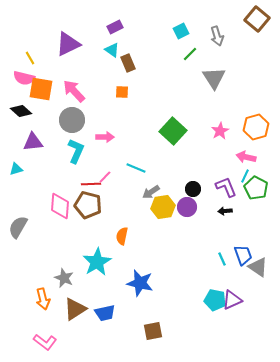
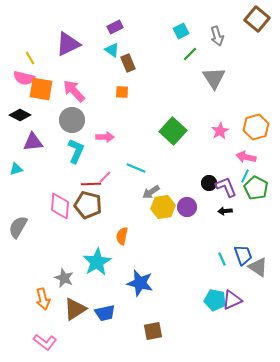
black diamond at (21, 111): moved 1 px left, 4 px down; rotated 15 degrees counterclockwise
black circle at (193, 189): moved 16 px right, 6 px up
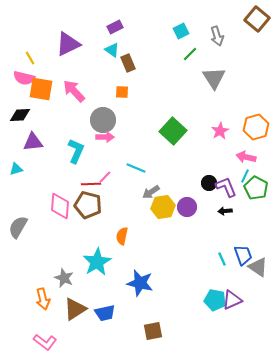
black diamond at (20, 115): rotated 30 degrees counterclockwise
gray circle at (72, 120): moved 31 px right
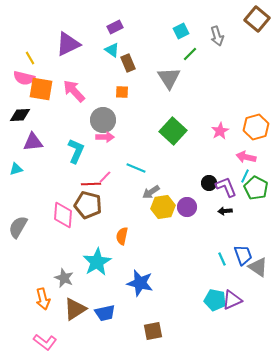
gray triangle at (214, 78): moved 45 px left
pink diamond at (60, 206): moved 3 px right, 9 px down
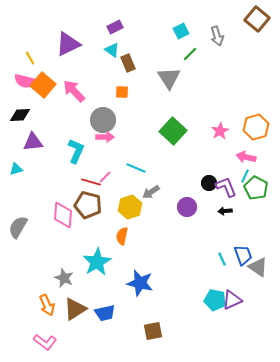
pink semicircle at (24, 78): moved 1 px right, 3 px down
orange square at (41, 89): moved 2 px right, 4 px up; rotated 30 degrees clockwise
red line at (91, 184): moved 2 px up; rotated 18 degrees clockwise
yellow hexagon at (163, 207): moved 33 px left; rotated 10 degrees counterclockwise
orange arrow at (43, 299): moved 4 px right, 6 px down; rotated 10 degrees counterclockwise
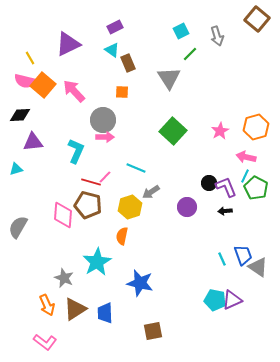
blue trapezoid at (105, 313): rotated 100 degrees clockwise
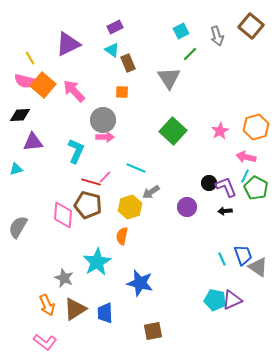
brown square at (257, 19): moved 6 px left, 7 px down
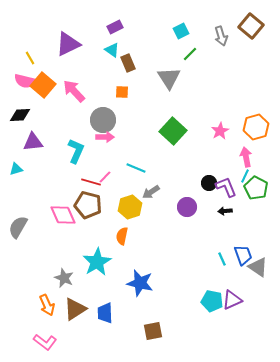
gray arrow at (217, 36): moved 4 px right
pink arrow at (246, 157): rotated 66 degrees clockwise
pink diamond at (63, 215): rotated 28 degrees counterclockwise
cyan pentagon at (215, 300): moved 3 px left, 1 px down
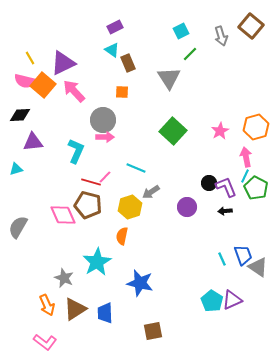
purple triangle at (68, 44): moved 5 px left, 19 px down
cyan pentagon at (212, 301): rotated 20 degrees clockwise
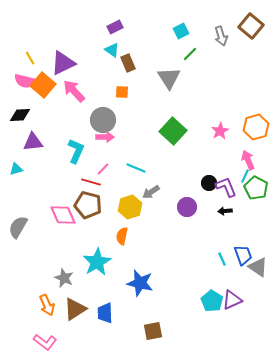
pink arrow at (246, 157): moved 2 px right, 3 px down; rotated 12 degrees counterclockwise
pink line at (105, 177): moved 2 px left, 8 px up
